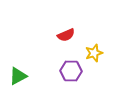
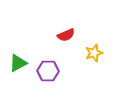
purple hexagon: moved 23 px left
green triangle: moved 13 px up
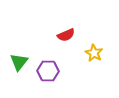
yellow star: rotated 24 degrees counterclockwise
green triangle: moved 1 px right, 1 px up; rotated 24 degrees counterclockwise
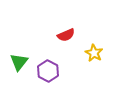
purple hexagon: rotated 25 degrees clockwise
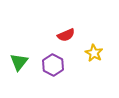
purple hexagon: moved 5 px right, 6 px up
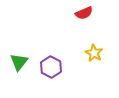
red semicircle: moved 18 px right, 22 px up
purple hexagon: moved 2 px left, 2 px down
